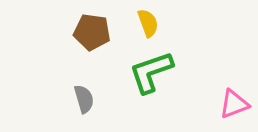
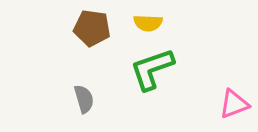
yellow semicircle: rotated 112 degrees clockwise
brown pentagon: moved 4 px up
green L-shape: moved 1 px right, 3 px up
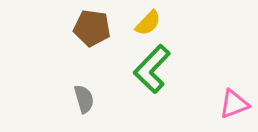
yellow semicircle: rotated 48 degrees counterclockwise
green L-shape: rotated 27 degrees counterclockwise
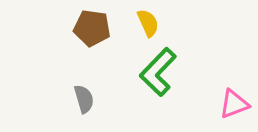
yellow semicircle: rotated 68 degrees counterclockwise
green L-shape: moved 6 px right, 3 px down
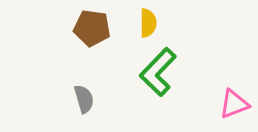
yellow semicircle: rotated 24 degrees clockwise
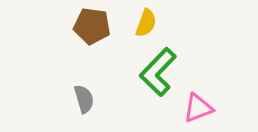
yellow semicircle: moved 2 px left; rotated 20 degrees clockwise
brown pentagon: moved 2 px up
pink triangle: moved 36 px left, 4 px down
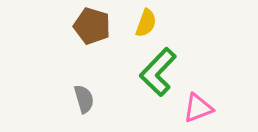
brown pentagon: rotated 9 degrees clockwise
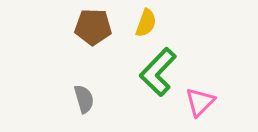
brown pentagon: moved 1 px right, 1 px down; rotated 15 degrees counterclockwise
pink triangle: moved 2 px right, 6 px up; rotated 24 degrees counterclockwise
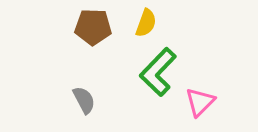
gray semicircle: moved 1 px down; rotated 12 degrees counterclockwise
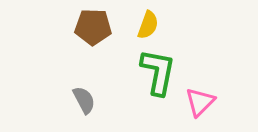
yellow semicircle: moved 2 px right, 2 px down
green L-shape: rotated 147 degrees clockwise
